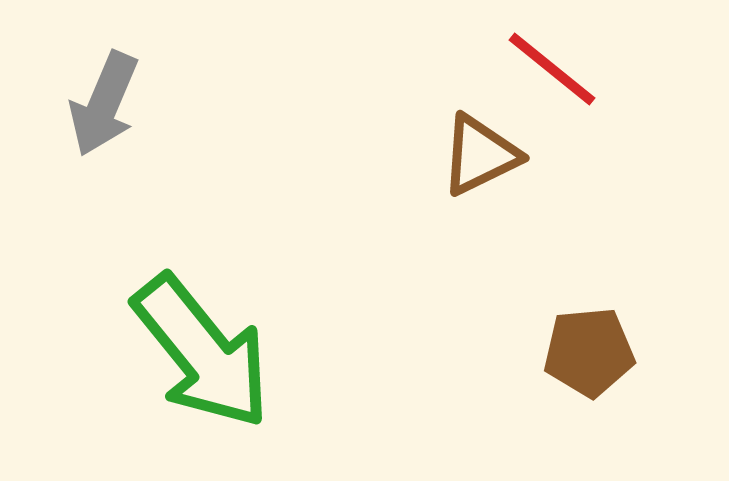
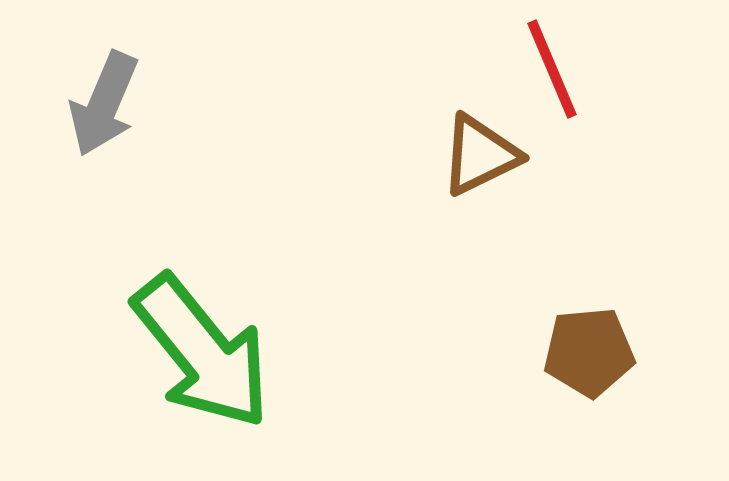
red line: rotated 28 degrees clockwise
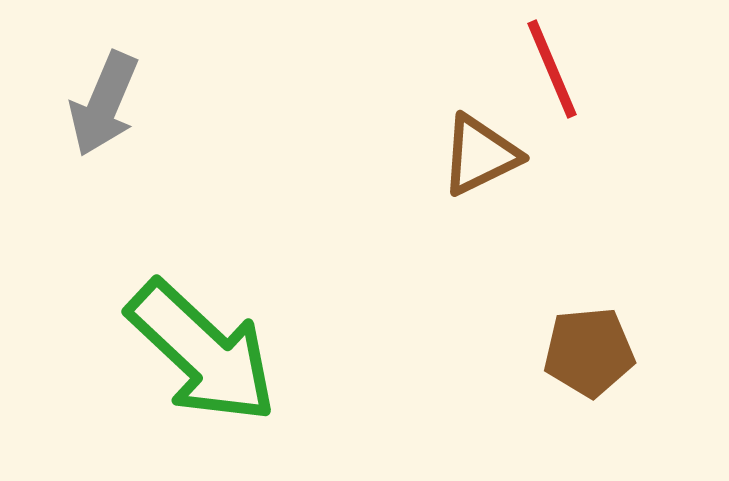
green arrow: rotated 8 degrees counterclockwise
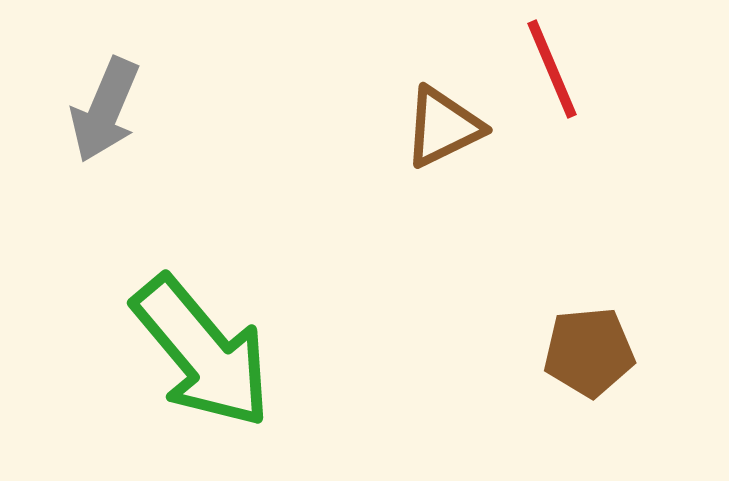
gray arrow: moved 1 px right, 6 px down
brown triangle: moved 37 px left, 28 px up
green arrow: rotated 7 degrees clockwise
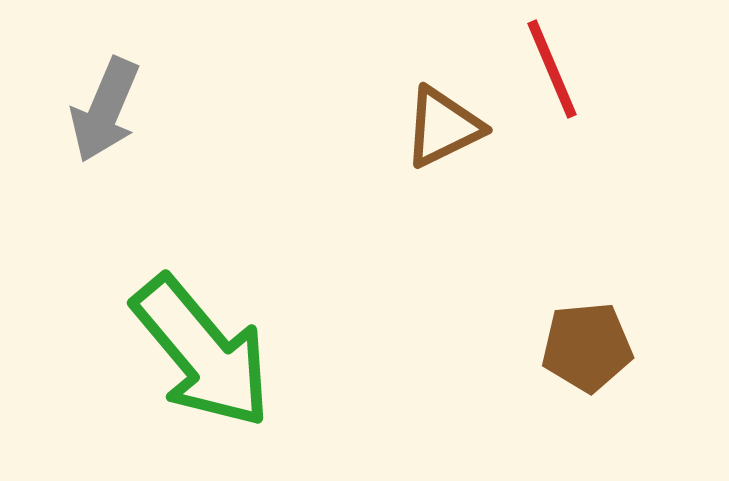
brown pentagon: moved 2 px left, 5 px up
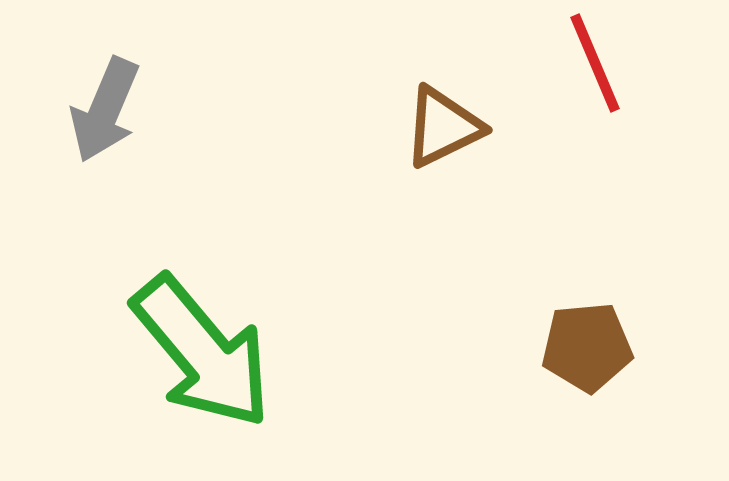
red line: moved 43 px right, 6 px up
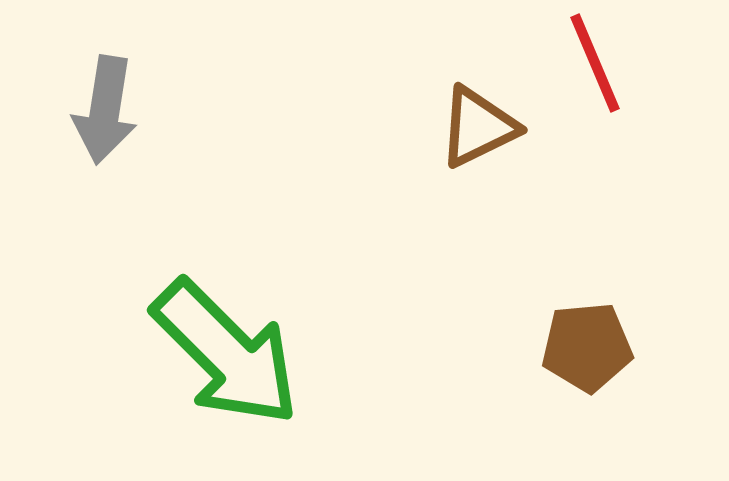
gray arrow: rotated 14 degrees counterclockwise
brown triangle: moved 35 px right
green arrow: moved 24 px right, 1 px down; rotated 5 degrees counterclockwise
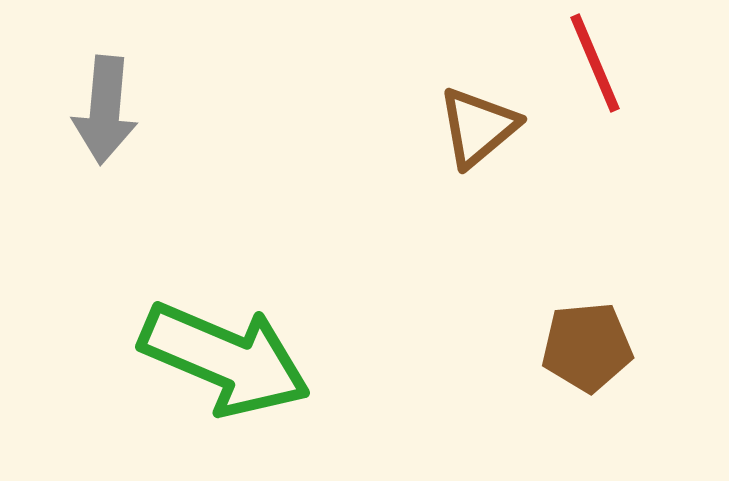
gray arrow: rotated 4 degrees counterclockwise
brown triangle: rotated 14 degrees counterclockwise
green arrow: moved 1 px left, 6 px down; rotated 22 degrees counterclockwise
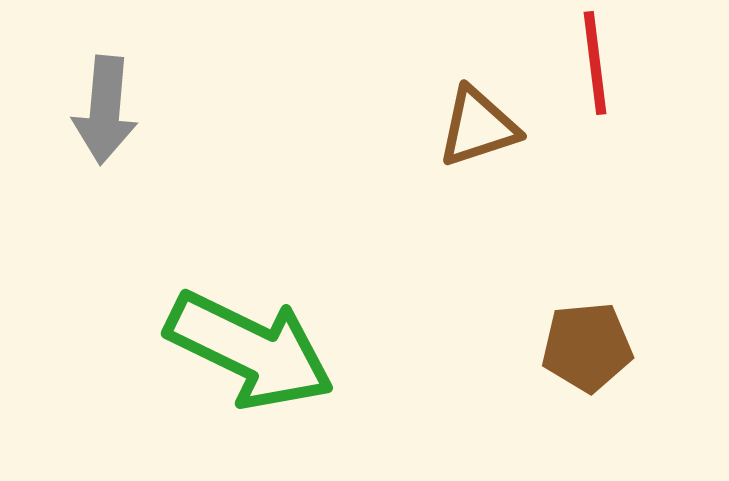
red line: rotated 16 degrees clockwise
brown triangle: rotated 22 degrees clockwise
green arrow: moved 25 px right, 9 px up; rotated 3 degrees clockwise
